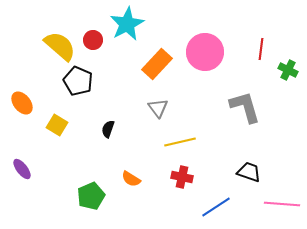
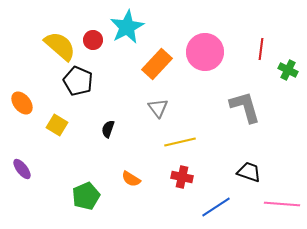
cyan star: moved 3 px down
green pentagon: moved 5 px left
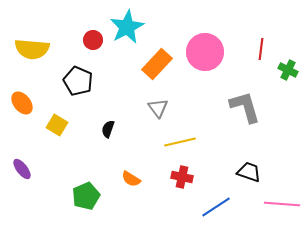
yellow semicircle: moved 28 px left, 3 px down; rotated 144 degrees clockwise
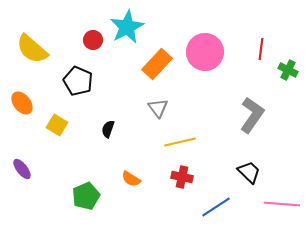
yellow semicircle: rotated 36 degrees clockwise
gray L-shape: moved 7 px right, 8 px down; rotated 51 degrees clockwise
black trapezoid: rotated 25 degrees clockwise
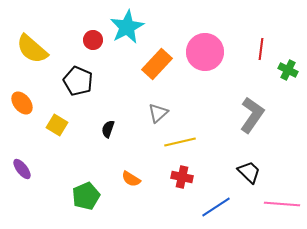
gray triangle: moved 5 px down; rotated 25 degrees clockwise
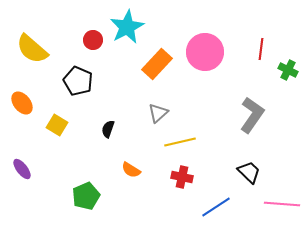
orange semicircle: moved 9 px up
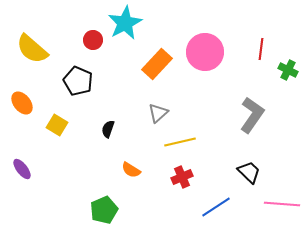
cyan star: moved 2 px left, 4 px up
red cross: rotated 35 degrees counterclockwise
green pentagon: moved 18 px right, 14 px down
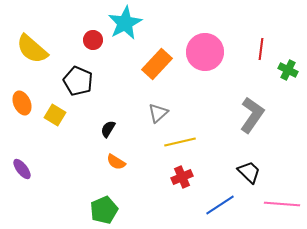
orange ellipse: rotated 15 degrees clockwise
yellow square: moved 2 px left, 10 px up
black semicircle: rotated 12 degrees clockwise
orange semicircle: moved 15 px left, 8 px up
blue line: moved 4 px right, 2 px up
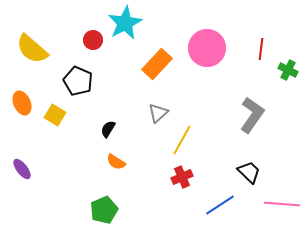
pink circle: moved 2 px right, 4 px up
yellow line: moved 2 px right, 2 px up; rotated 48 degrees counterclockwise
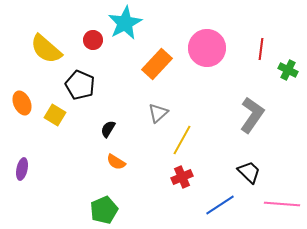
yellow semicircle: moved 14 px right
black pentagon: moved 2 px right, 4 px down
purple ellipse: rotated 50 degrees clockwise
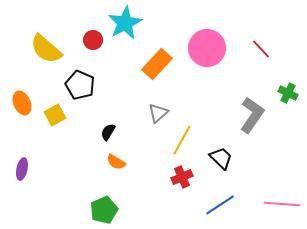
red line: rotated 50 degrees counterclockwise
green cross: moved 23 px down
yellow square: rotated 30 degrees clockwise
black semicircle: moved 3 px down
black trapezoid: moved 28 px left, 14 px up
